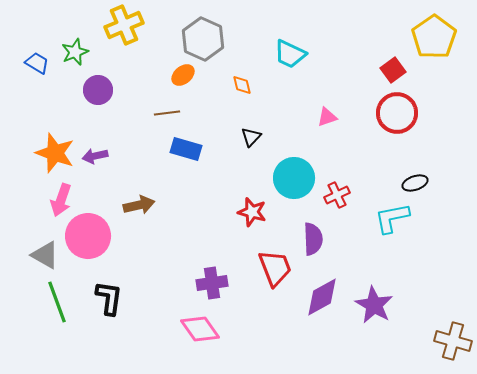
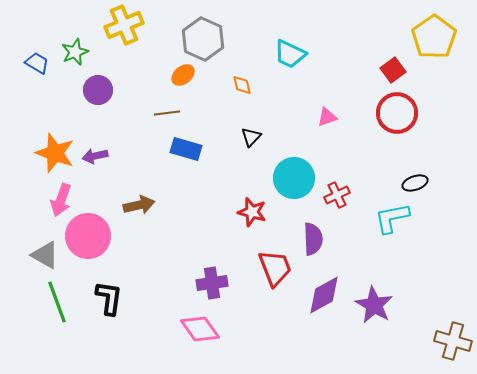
purple diamond: moved 2 px right, 2 px up
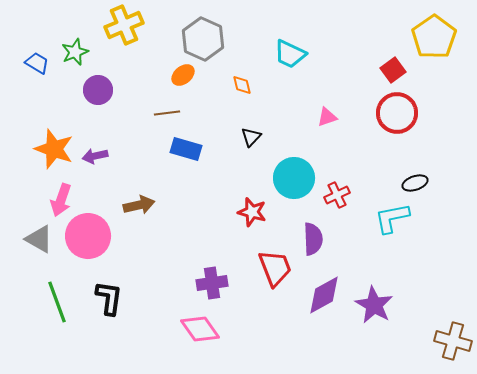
orange star: moved 1 px left, 4 px up
gray triangle: moved 6 px left, 16 px up
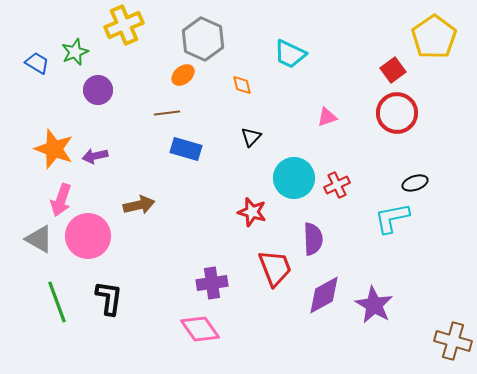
red cross: moved 10 px up
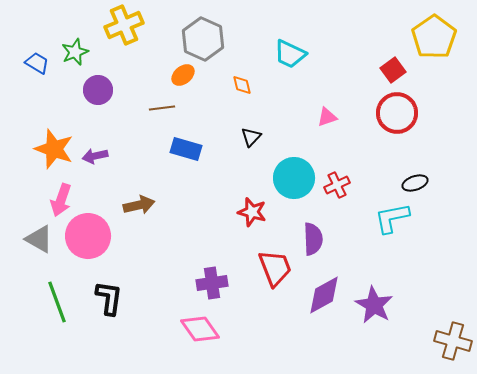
brown line: moved 5 px left, 5 px up
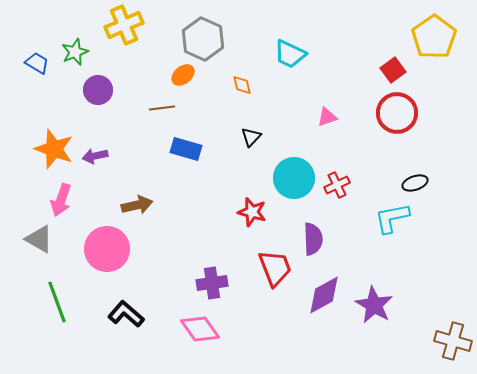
brown arrow: moved 2 px left
pink circle: moved 19 px right, 13 px down
black L-shape: moved 17 px right, 16 px down; rotated 57 degrees counterclockwise
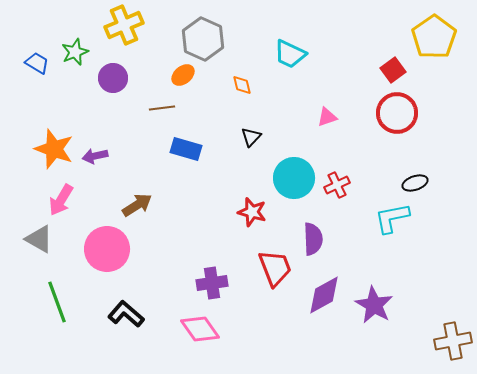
purple circle: moved 15 px right, 12 px up
pink arrow: rotated 12 degrees clockwise
brown arrow: rotated 20 degrees counterclockwise
brown cross: rotated 27 degrees counterclockwise
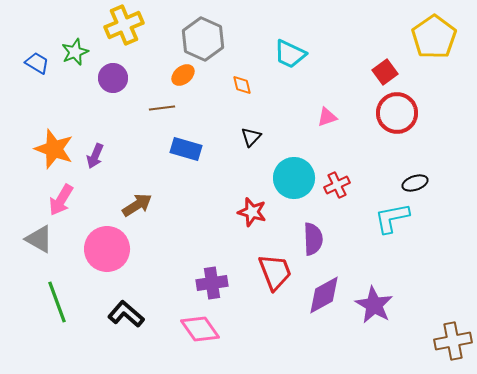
red square: moved 8 px left, 2 px down
purple arrow: rotated 55 degrees counterclockwise
red trapezoid: moved 4 px down
